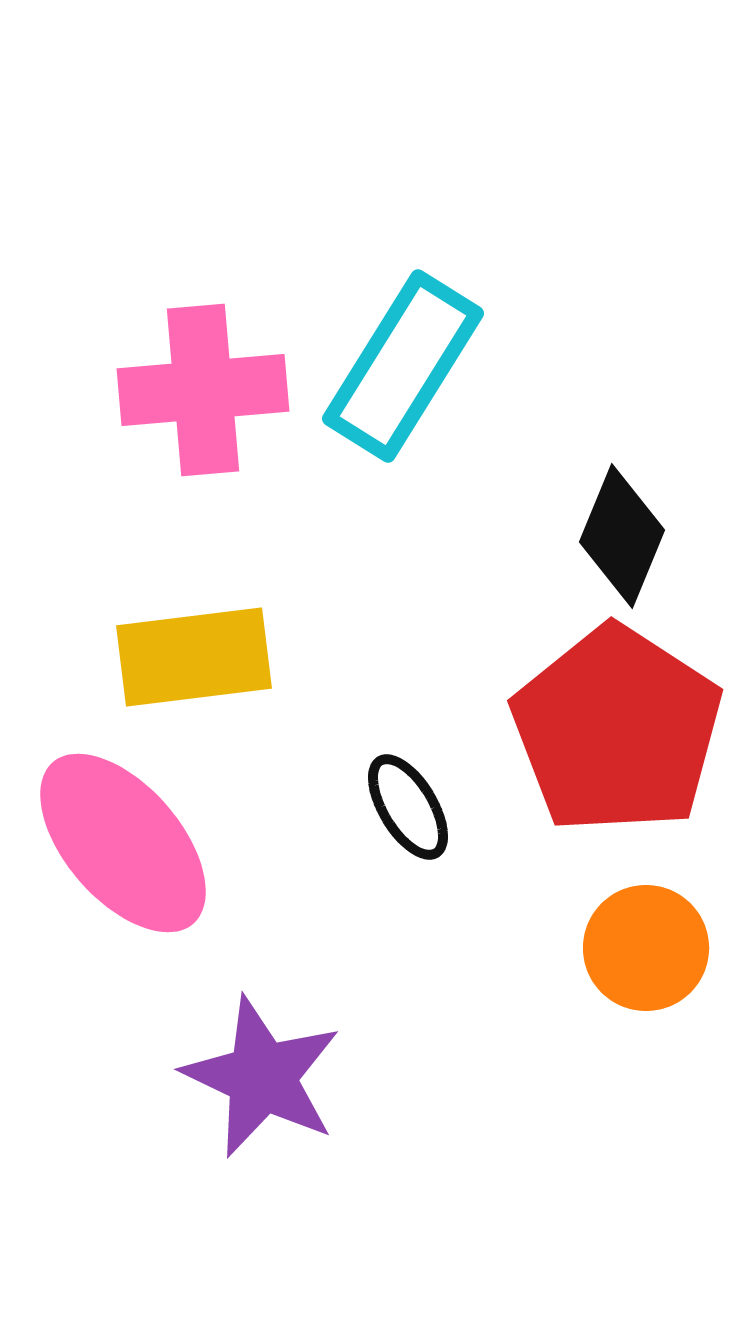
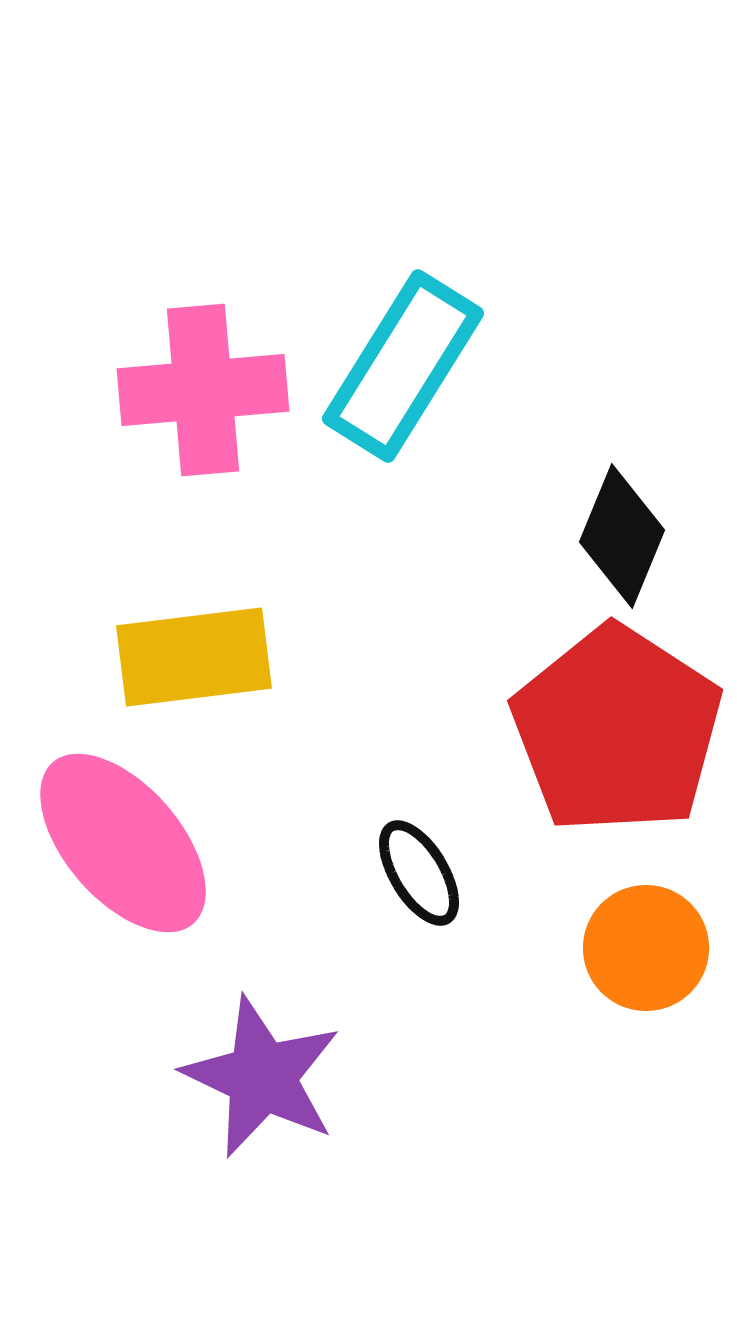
black ellipse: moved 11 px right, 66 px down
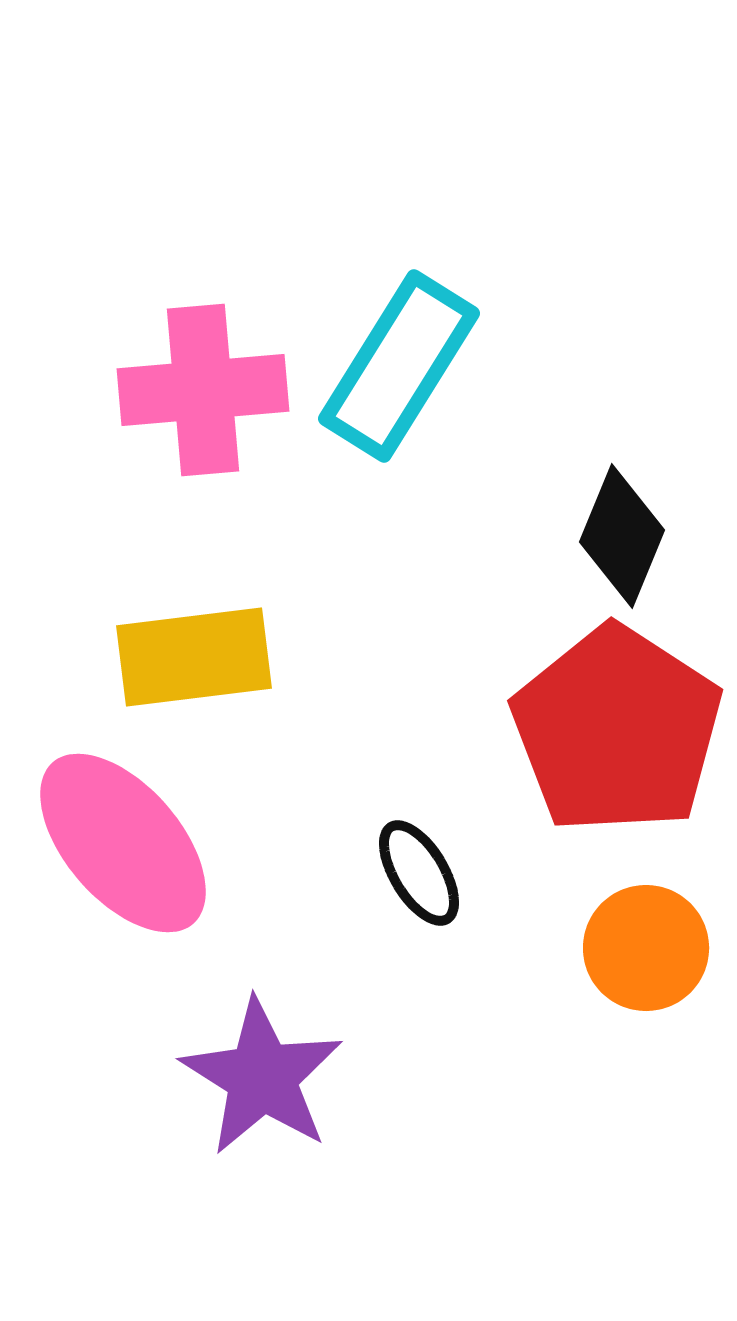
cyan rectangle: moved 4 px left
purple star: rotated 7 degrees clockwise
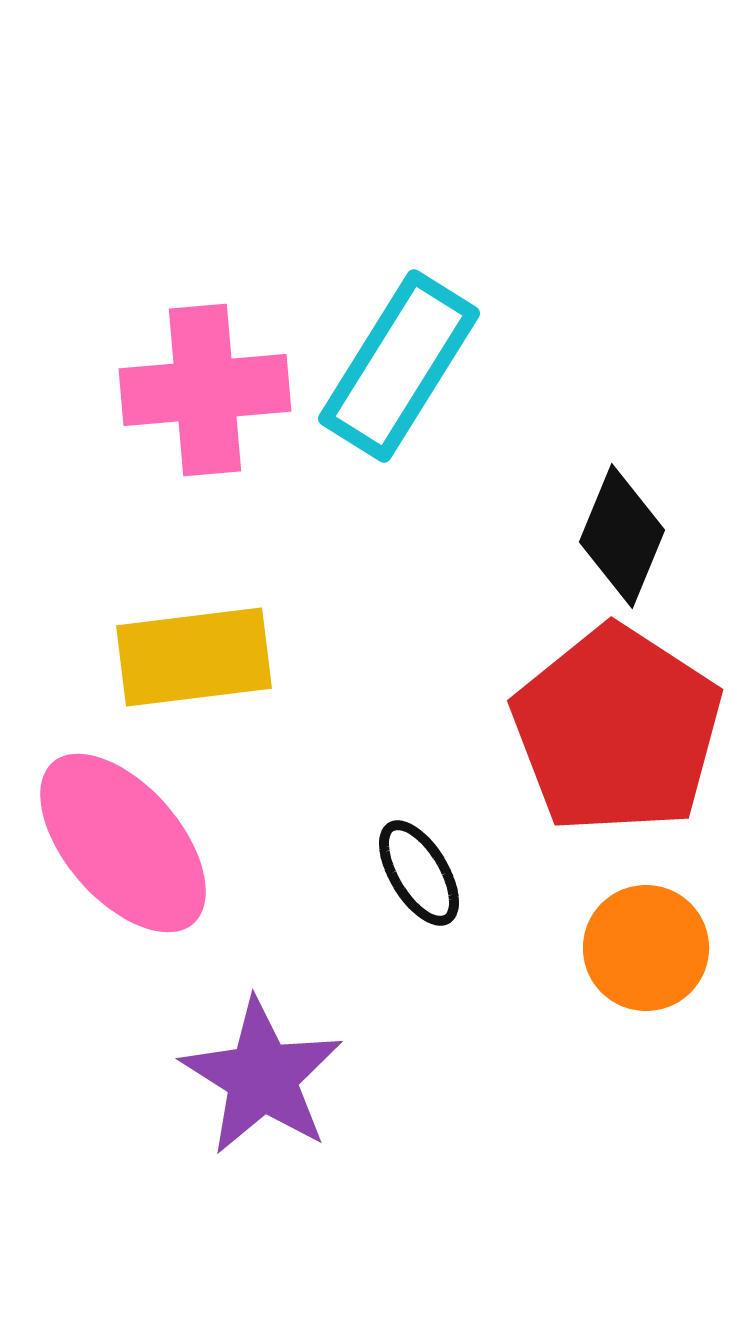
pink cross: moved 2 px right
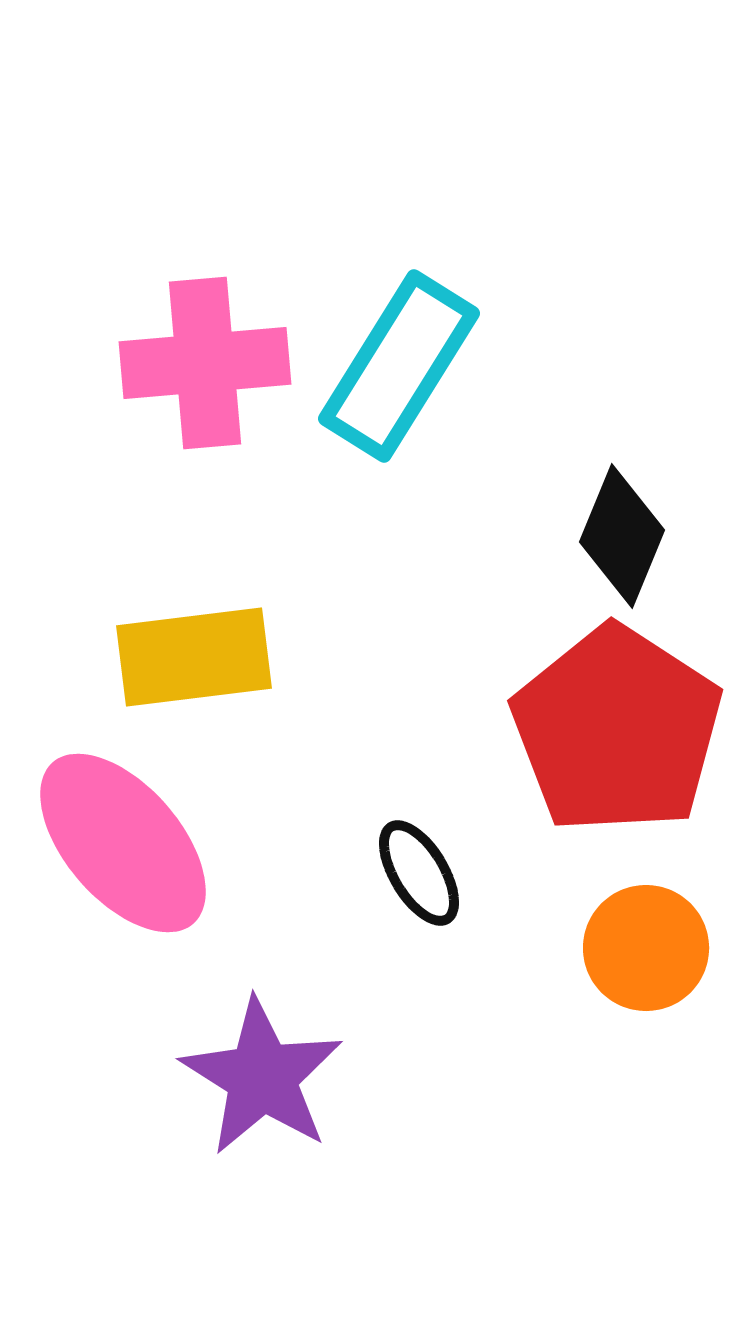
pink cross: moved 27 px up
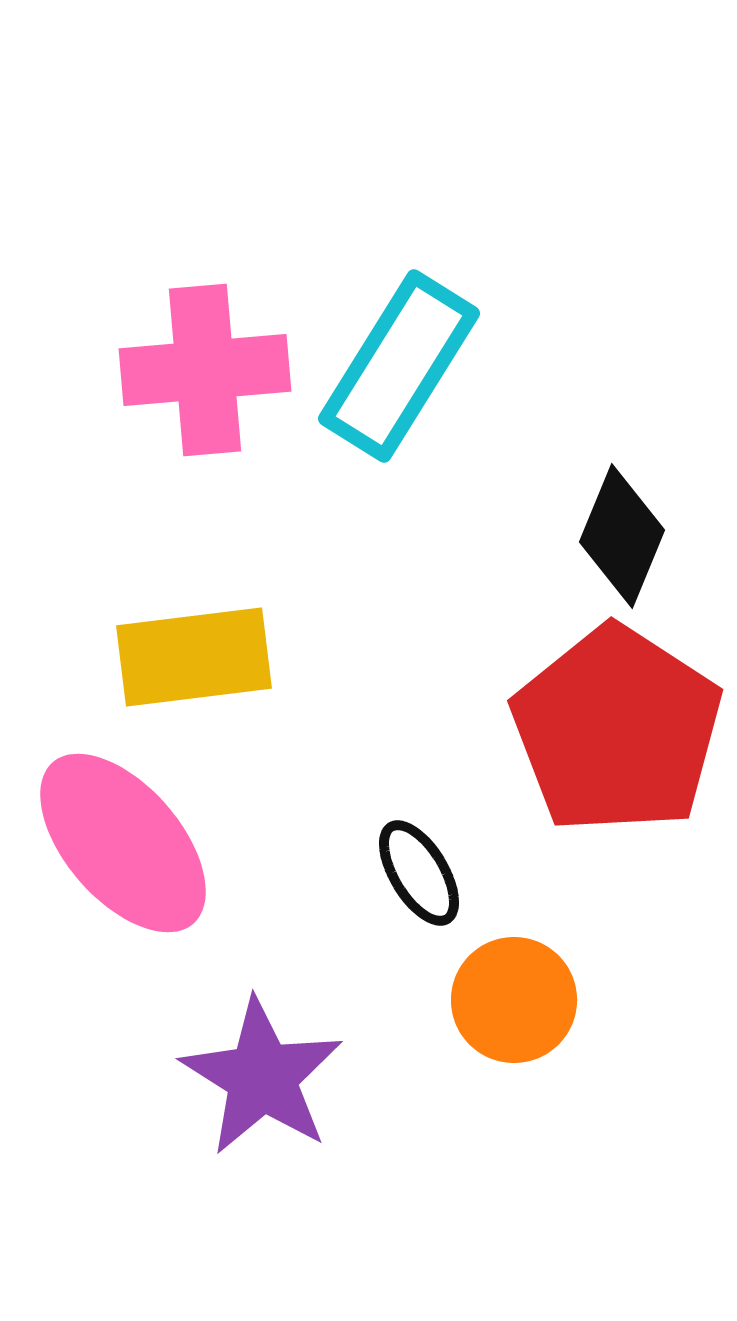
pink cross: moved 7 px down
orange circle: moved 132 px left, 52 px down
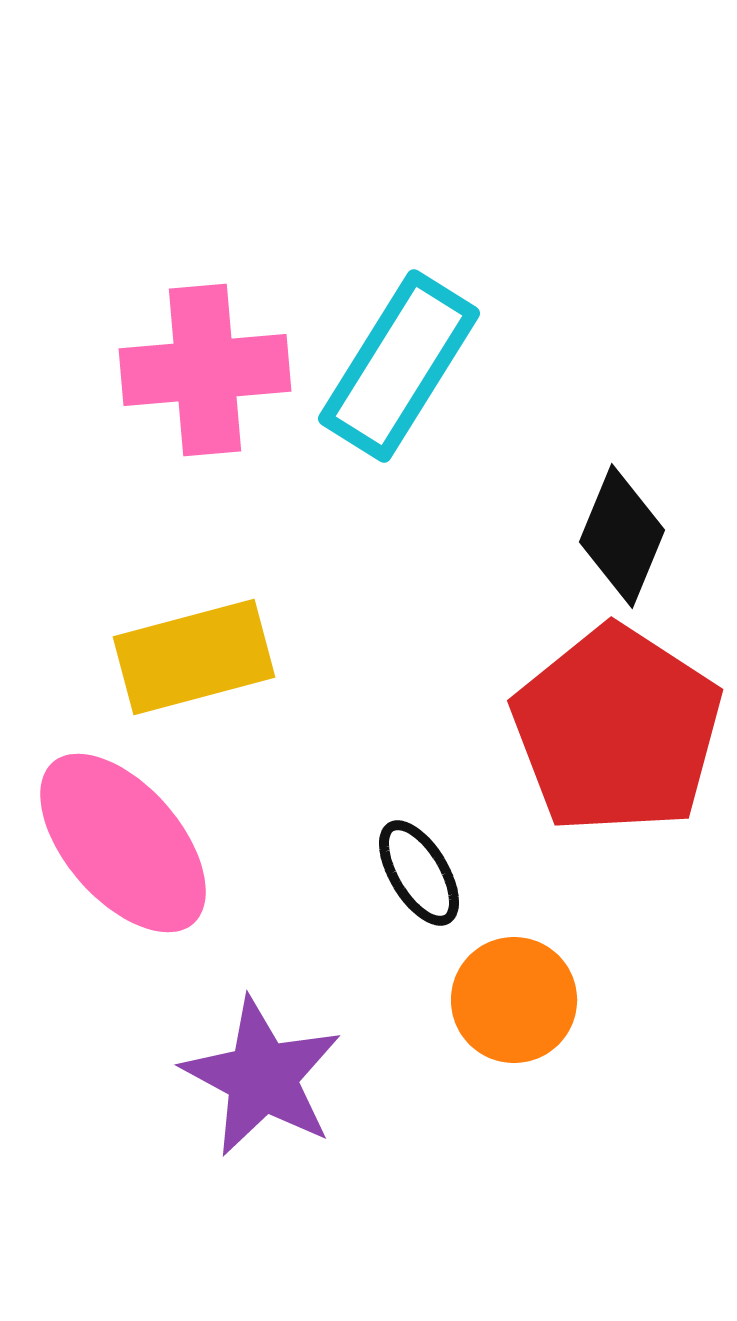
yellow rectangle: rotated 8 degrees counterclockwise
purple star: rotated 4 degrees counterclockwise
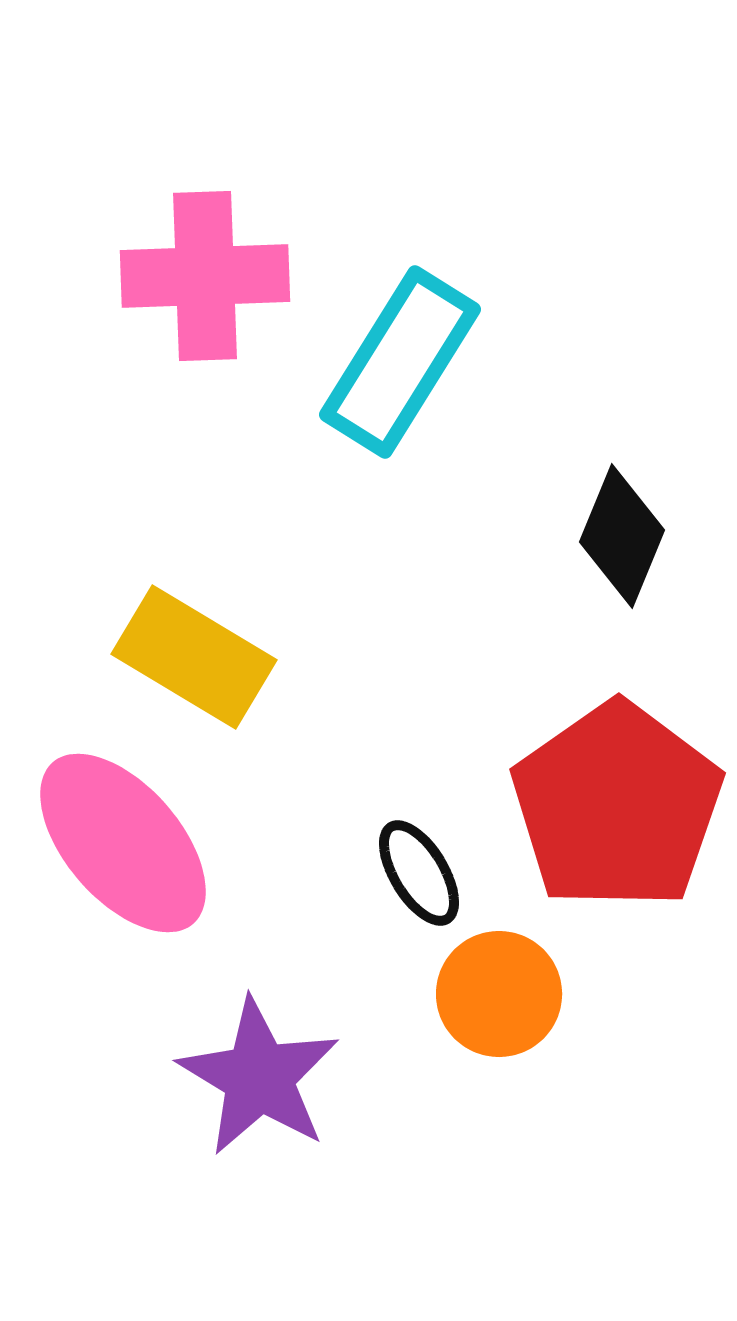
cyan rectangle: moved 1 px right, 4 px up
pink cross: moved 94 px up; rotated 3 degrees clockwise
yellow rectangle: rotated 46 degrees clockwise
red pentagon: moved 76 px down; rotated 4 degrees clockwise
orange circle: moved 15 px left, 6 px up
purple star: moved 3 px left; rotated 3 degrees clockwise
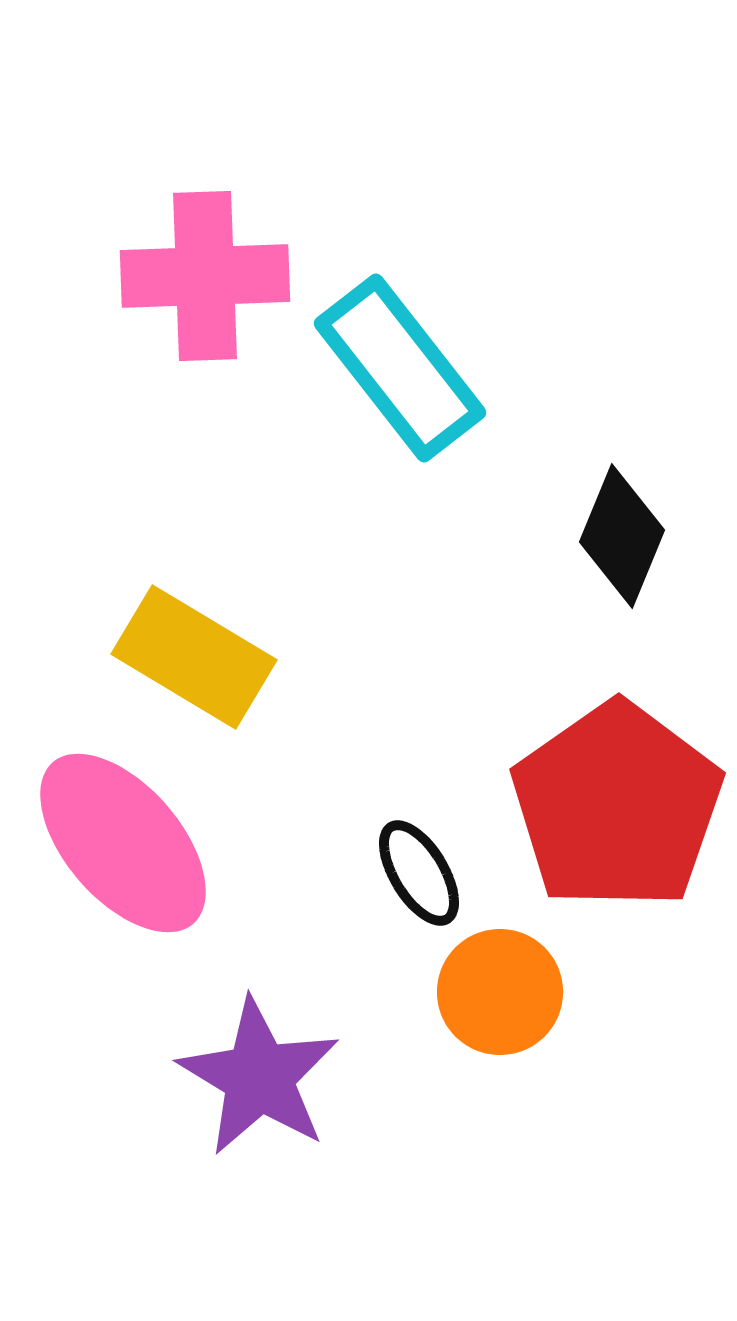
cyan rectangle: moved 6 px down; rotated 70 degrees counterclockwise
orange circle: moved 1 px right, 2 px up
